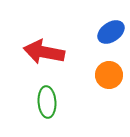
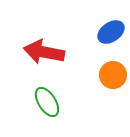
orange circle: moved 4 px right
green ellipse: rotated 28 degrees counterclockwise
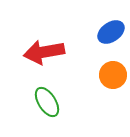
red arrow: rotated 21 degrees counterclockwise
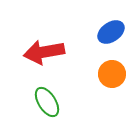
orange circle: moved 1 px left, 1 px up
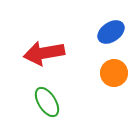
red arrow: moved 1 px down
orange circle: moved 2 px right, 1 px up
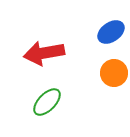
green ellipse: rotated 76 degrees clockwise
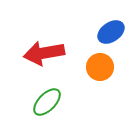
orange circle: moved 14 px left, 6 px up
